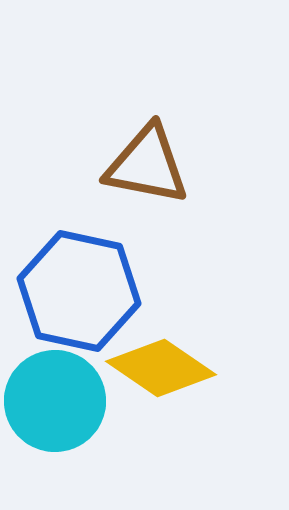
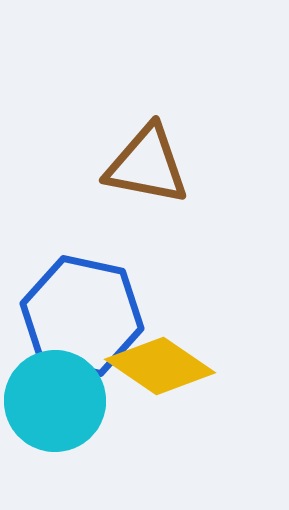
blue hexagon: moved 3 px right, 25 px down
yellow diamond: moved 1 px left, 2 px up
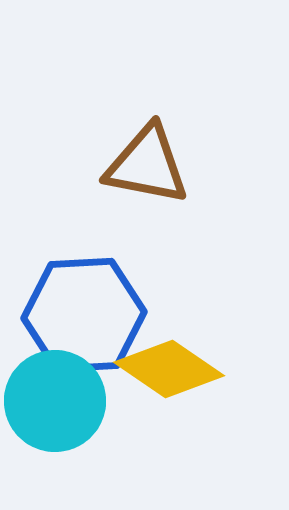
blue hexagon: moved 2 px right, 1 px up; rotated 15 degrees counterclockwise
yellow diamond: moved 9 px right, 3 px down
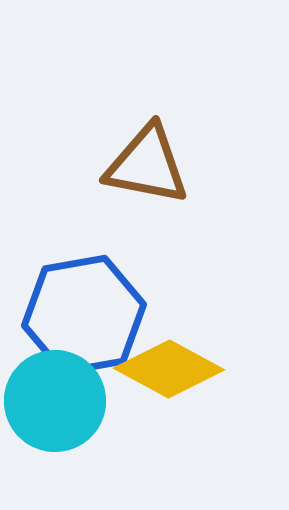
blue hexagon: rotated 7 degrees counterclockwise
yellow diamond: rotated 6 degrees counterclockwise
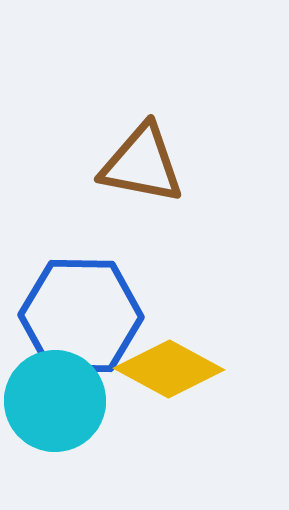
brown triangle: moved 5 px left, 1 px up
blue hexagon: moved 3 px left, 1 px down; rotated 11 degrees clockwise
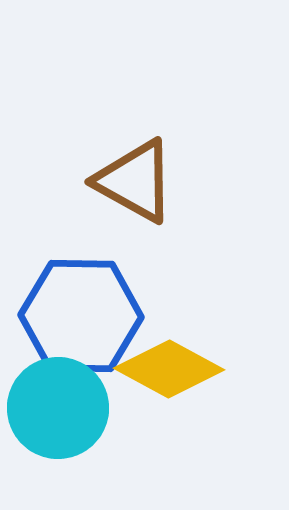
brown triangle: moved 7 px left, 17 px down; rotated 18 degrees clockwise
cyan circle: moved 3 px right, 7 px down
